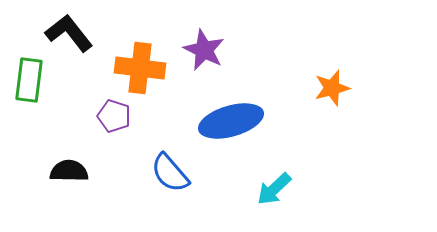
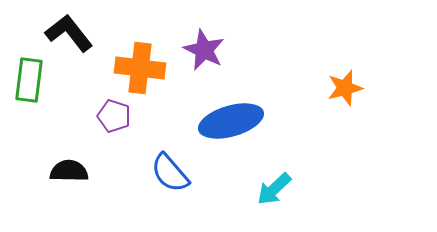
orange star: moved 13 px right
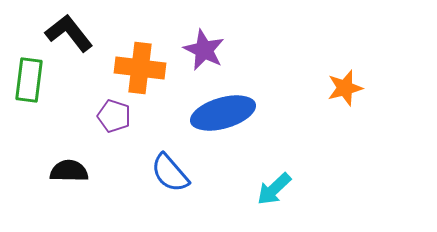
blue ellipse: moved 8 px left, 8 px up
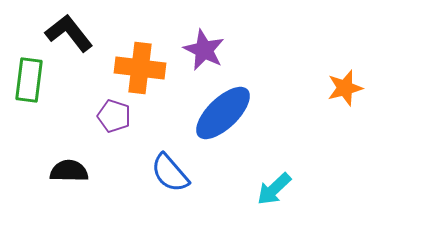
blue ellipse: rotated 28 degrees counterclockwise
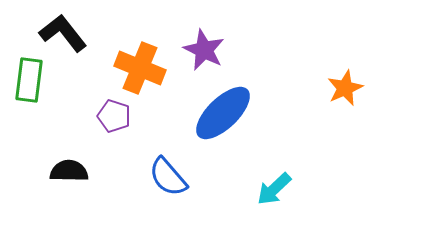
black L-shape: moved 6 px left
orange cross: rotated 15 degrees clockwise
orange star: rotated 9 degrees counterclockwise
blue semicircle: moved 2 px left, 4 px down
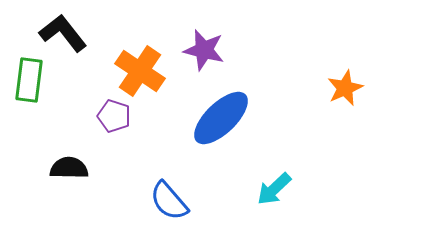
purple star: rotated 12 degrees counterclockwise
orange cross: moved 3 px down; rotated 12 degrees clockwise
blue ellipse: moved 2 px left, 5 px down
black semicircle: moved 3 px up
blue semicircle: moved 1 px right, 24 px down
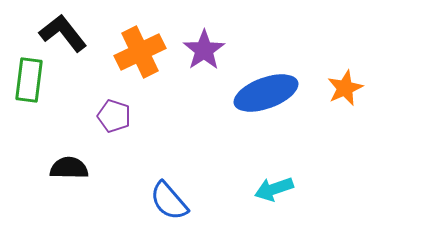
purple star: rotated 24 degrees clockwise
orange cross: moved 19 px up; rotated 30 degrees clockwise
blue ellipse: moved 45 px right, 25 px up; rotated 24 degrees clockwise
cyan arrow: rotated 24 degrees clockwise
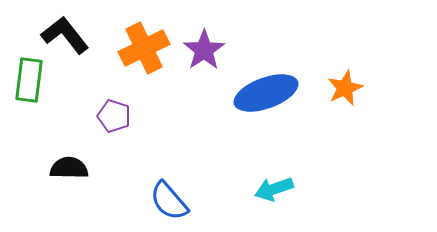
black L-shape: moved 2 px right, 2 px down
orange cross: moved 4 px right, 4 px up
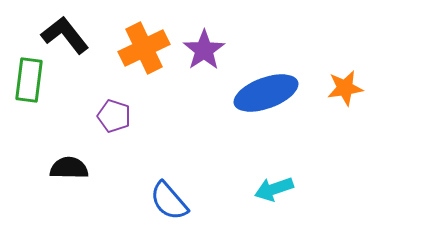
orange star: rotated 15 degrees clockwise
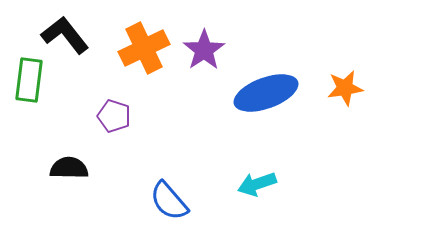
cyan arrow: moved 17 px left, 5 px up
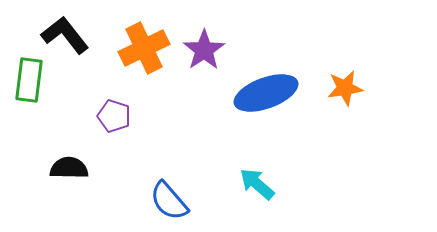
cyan arrow: rotated 60 degrees clockwise
